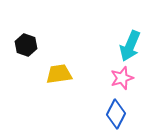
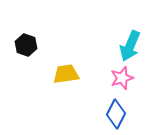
yellow trapezoid: moved 7 px right
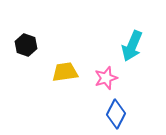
cyan arrow: moved 2 px right
yellow trapezoid: moved 1 px left, 2 px up
pink star: moved 16 px left
